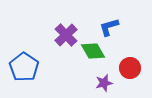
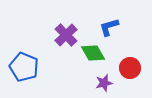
green diamond: moved 2 px down
blue pentagon: rotated 12 degrees counterclockwise
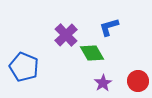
green diamond: moved 1 px left
red circle: moved 8 px right, 13 px down
purple star: moved 1 px left; rotated 18 degrees counterclockwise
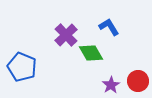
blue L-shape: rotated 75 degrees clockwise
green diamond: moved 1 px left
blue pentagon: moved 2 px left
purple star: moved 8 px right, 2 px down
